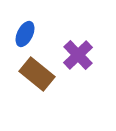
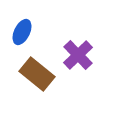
blue ellipse: moved 3 px left, 2 px up
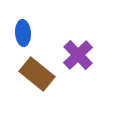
blue ellipse: moved 1 px right, 1 px down; rotated 30 degrees counterclockwise
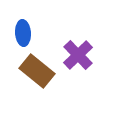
brown rectangle: moved 3 px up
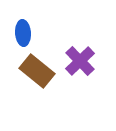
purple cross: moved 2 px right, 6 px down
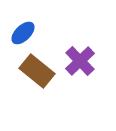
blue ellipse: rotated 50 degrees clockwise
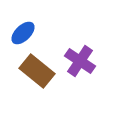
purple cross: rotated 12 degrees counterclockwise
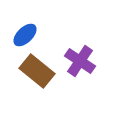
blue ellipse: moved 2 px right, 2 px down
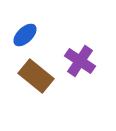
brown rectangle: moved 1 px left, 5 px down
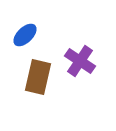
brown rectangle: moved 2 px right, 1 px down; rotated 64 degrees clockwise
